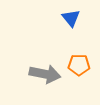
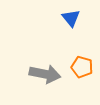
orange pentagon: moved 3 px right, 2 px down; rotated 15 degrees clockwise
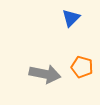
blue triangle: rotated 24 degrees clockwise
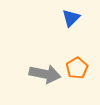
orange pentagon: moved 5 px left, 1 px down; rotated 25 degrees clockwise
